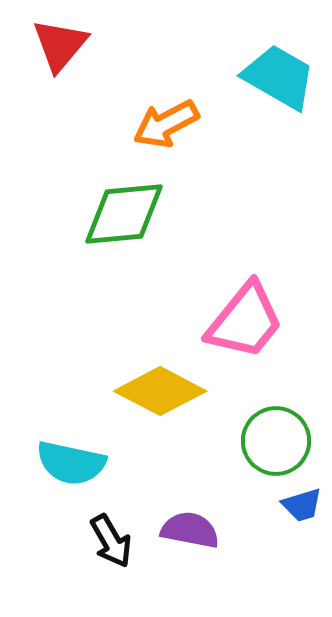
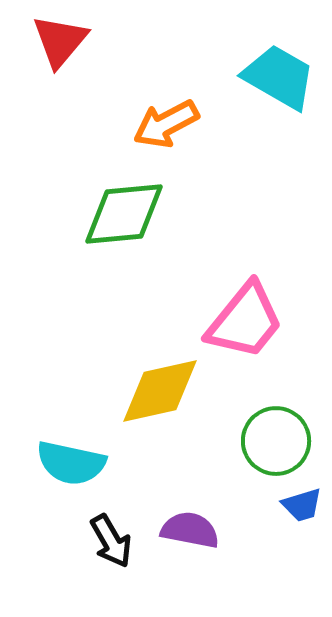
red triangle: moved 4 px up
yellow diamond: rotated 40 degrees counterclockwise
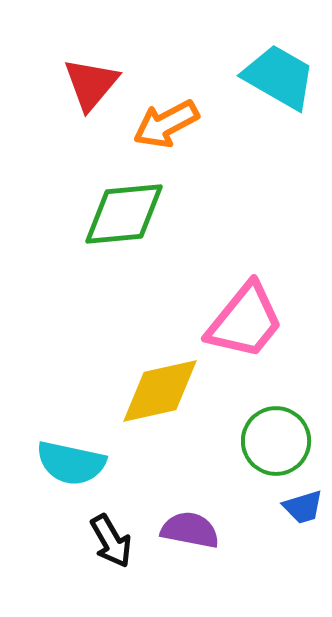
red triangle: moved 31 px right, 43 px down
blue trapezoid: moved 1 px right, 2 px down
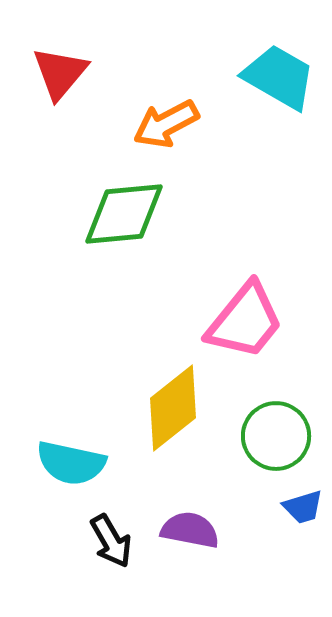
red triangle: moved 31 px left, 11 px up
yellow diamond: moved 13 px right, 17 px down; rotated 26 degrees counterclockwise
green circle: moved 5 px up
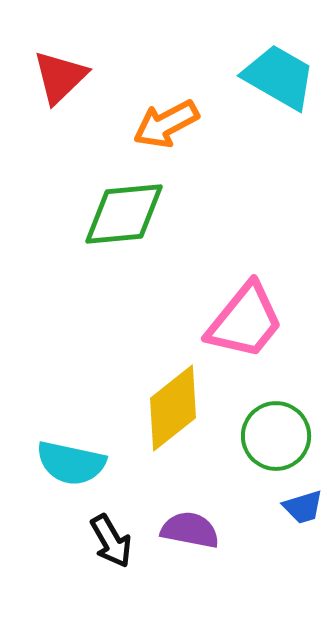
red triangle: moved 4 px down; rotated 6 degrees clockwise
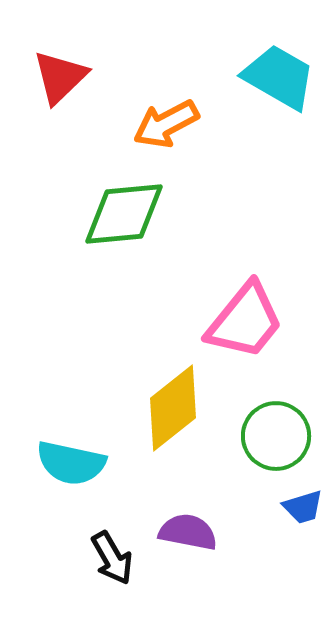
purple semicircle: moved 2 px left, 2 px down
black arrow: moved 1 px right, 17 px down
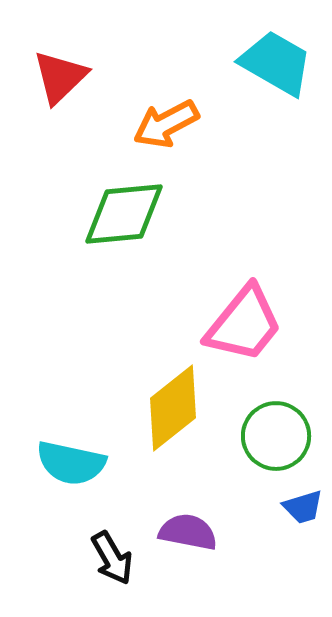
cyan trapezoid: moved 3 px left, 14 px up
pink trapezoid: moved 1 px left, 3 px down
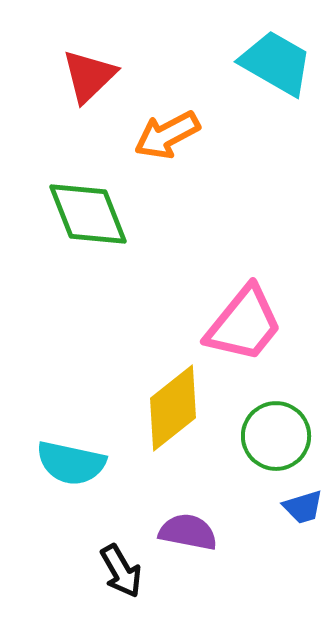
red triangle: moved 29 px right, 1 px up
orange arrow: moved 1 px right, 11 px down
green diamond: moved 36 px left; rotated 74 degrees clockwise
black arrow: moved 9 px right, 13 px down
